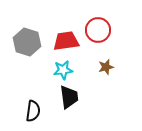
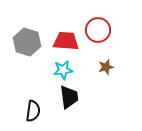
red trapezoid: rotated 12 degrees clockwise
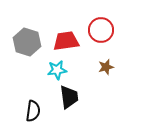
red circle: moved 3 px right
red trapezoid: rotated 12 degrees counterclockwise
cyan star: moved 6 px left
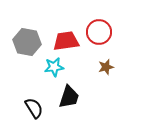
red circle: moved 2 px left, 2 px down
gray hexagon: rotated 8 degrees counterclockwise
cyan star: moved 3 px left, 3 px up
black trapezoid: rotated 25 degrees clockwise
black semicircle: moved 1 px right, 3 px up; rotated 40 degrees counterclockwise
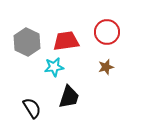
red circle: moved 8 px right
gray hexagon: rotated 16 degrees clockwise
black semicircle: moved 2 px left
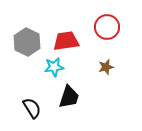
red circle: moved 5 px up
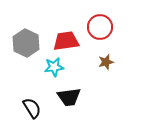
red circle: moved 7 px left
gray hexagon: moved 1 px left, 1 px down
brown star: moved 5 px up
black trapezoid: rotated 65 degrees clockwise
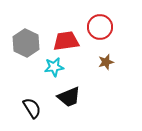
black trapezoid: rotated 15 degrees counterclockwise
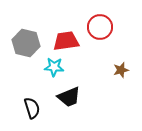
gray hexagon: rotated 12 degrees counterclockwise
brown star: moved 15 px right, 8 px down
cyan star: rotated 12 degrees clockwise
black semicircle: rotated 15 degrees clockwise
